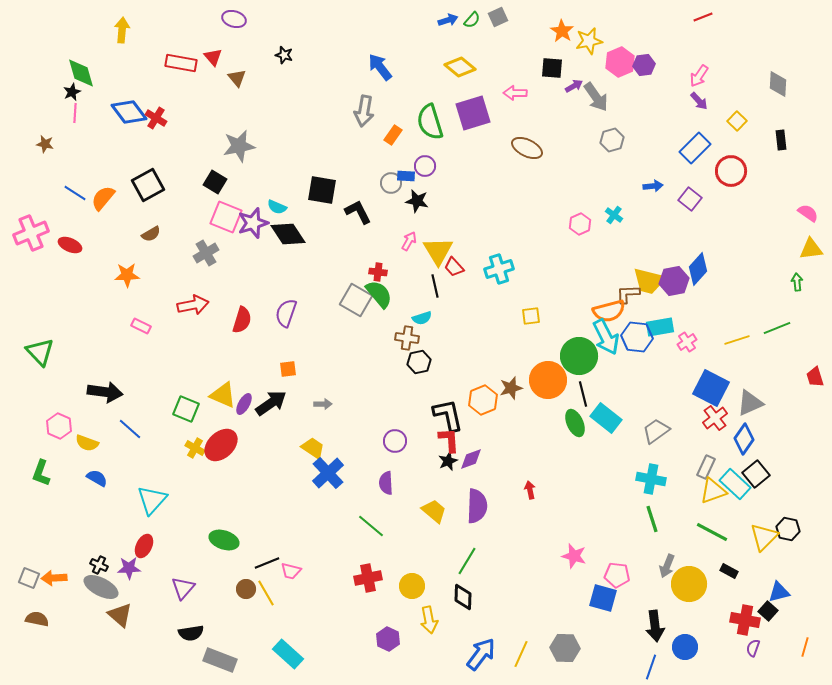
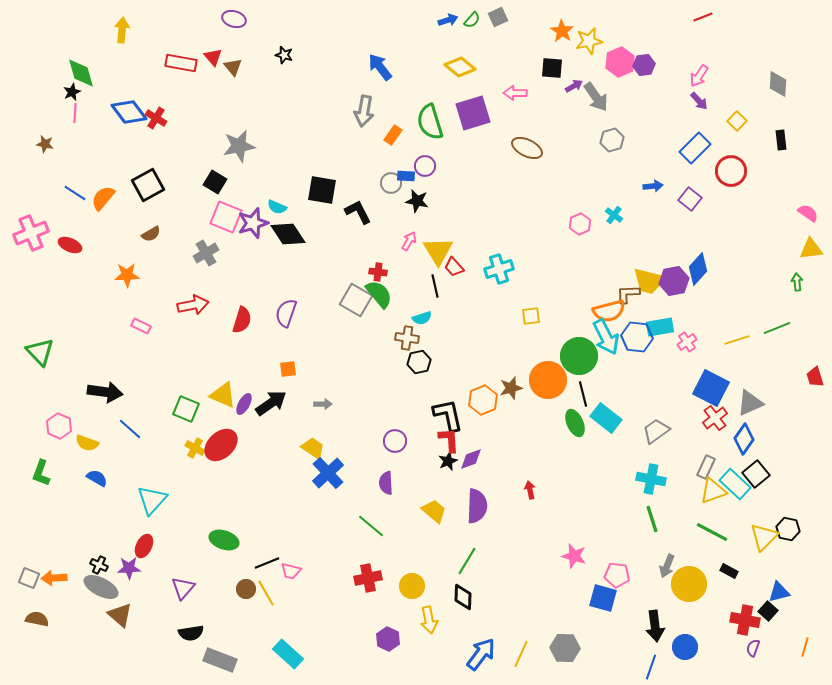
brown triangle at (237, 78): moved 4 px left, 11 px up
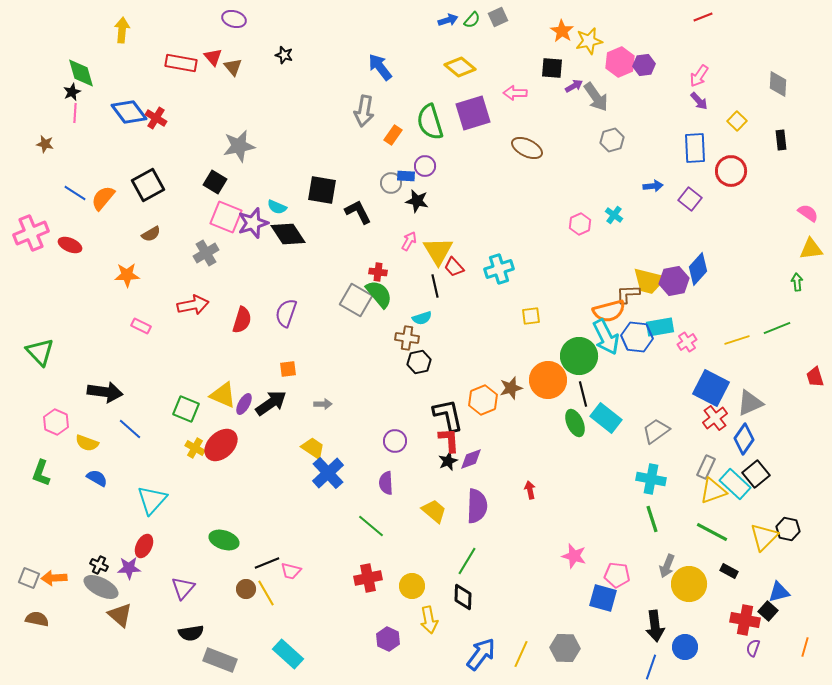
blue rectangle at (695, 148): rotated 48 degrees counterclockwise
pink hexagon at (59, 426): moved 3 px left, 4 px up
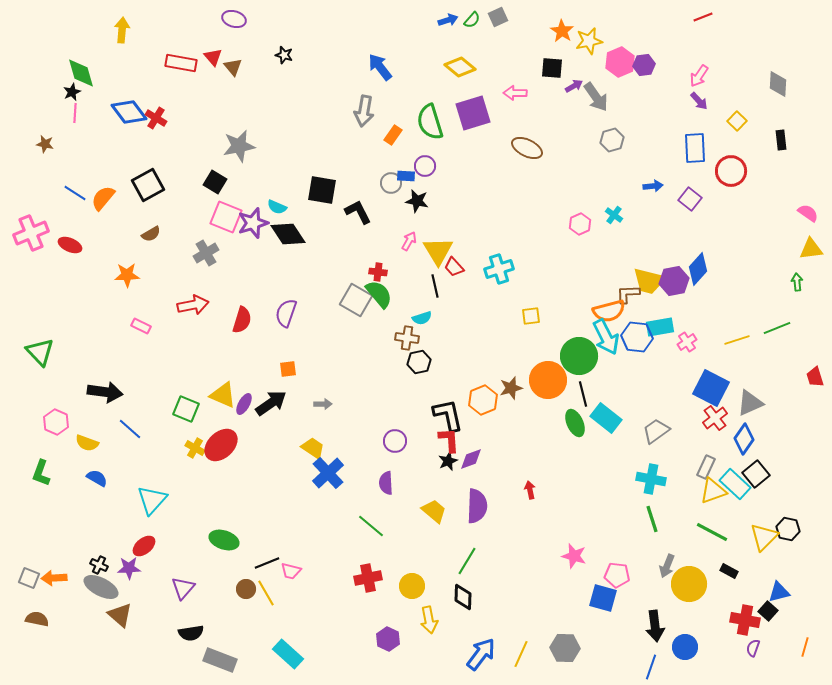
red ellipse at (144, 546): rotated 25 degrees clockwise
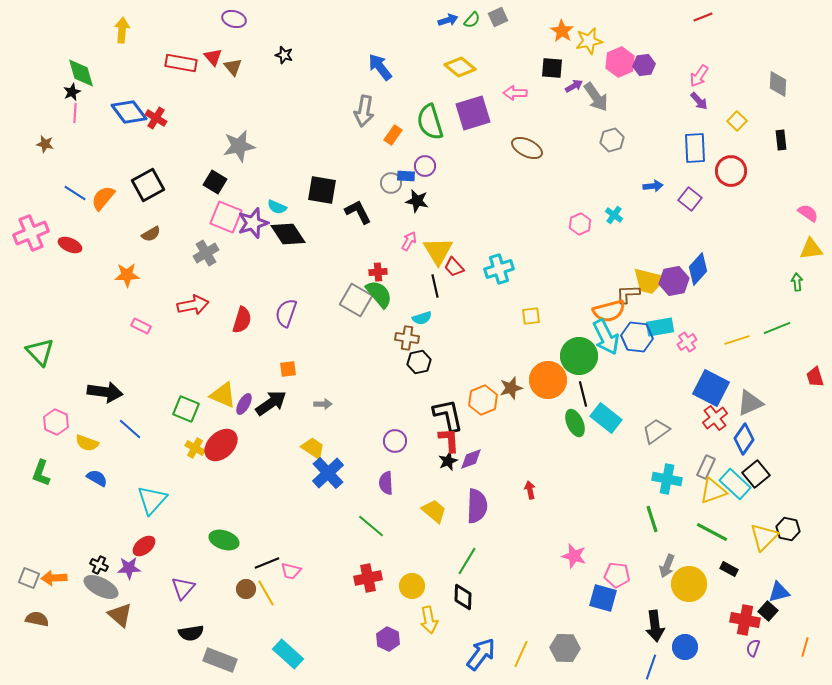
red cross at (378, 272): rotated 12 degrees counterclockwise
cyan cross at (651, 479): moved 16 px right
black rectangle at (729, 571): moved 2 px up
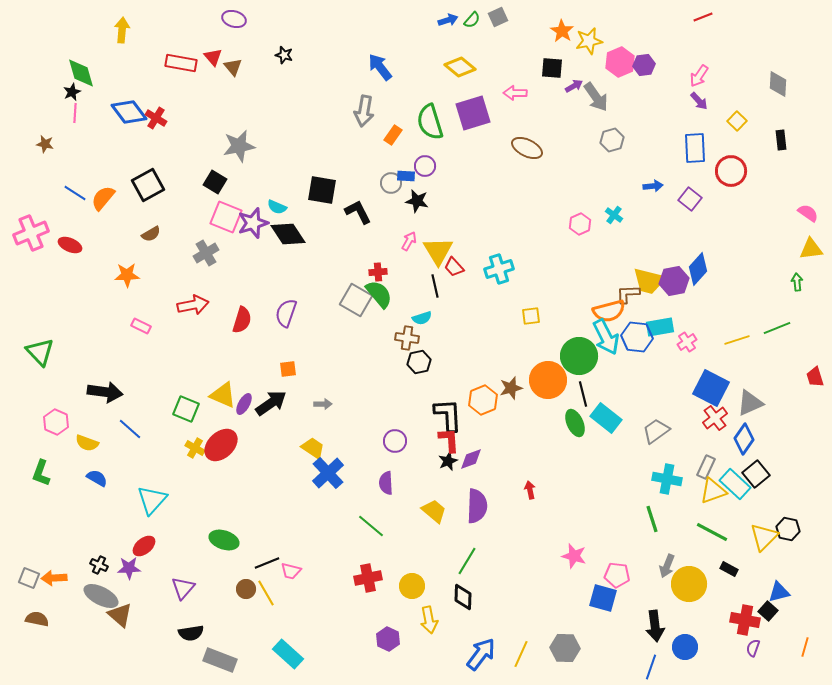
black L-shape at (448, 415): rotated 9 degrees clockwise
gray ellipse at (101, 587): moved 9 px down
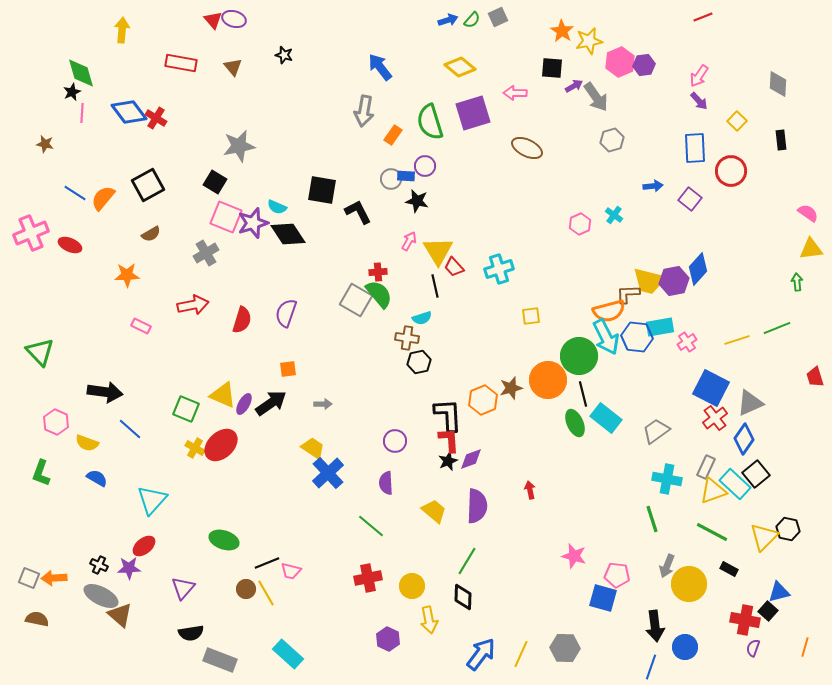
red triangle at (213, 57): moved 37 px up
pink line at (75, 113): moved 7 px right
gray circle at (391, 183): moved 4 px up
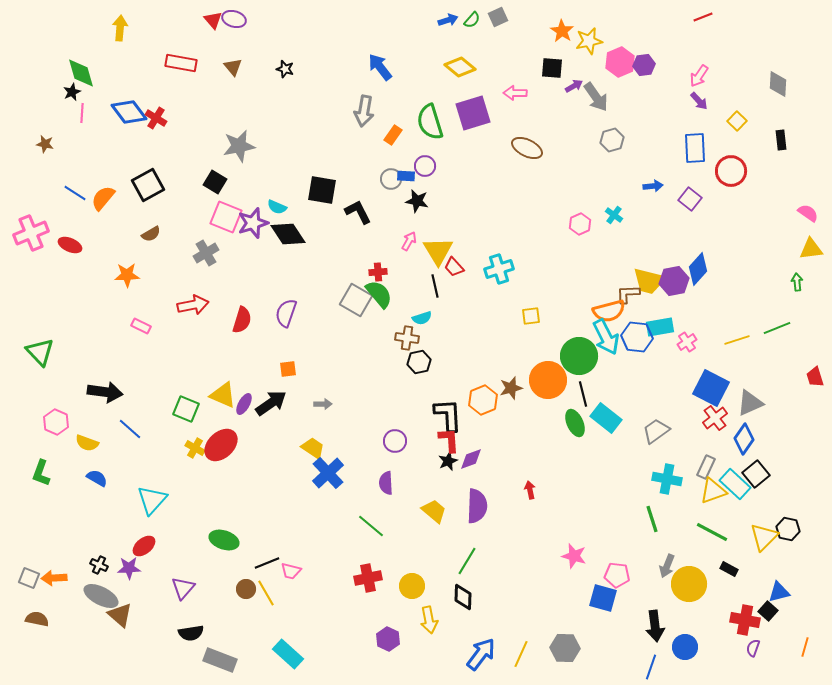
yellow arrow at (122, 30): moved 2 px left, 2 px up
black star at (284, 55): moved 1 px right, 14 px down
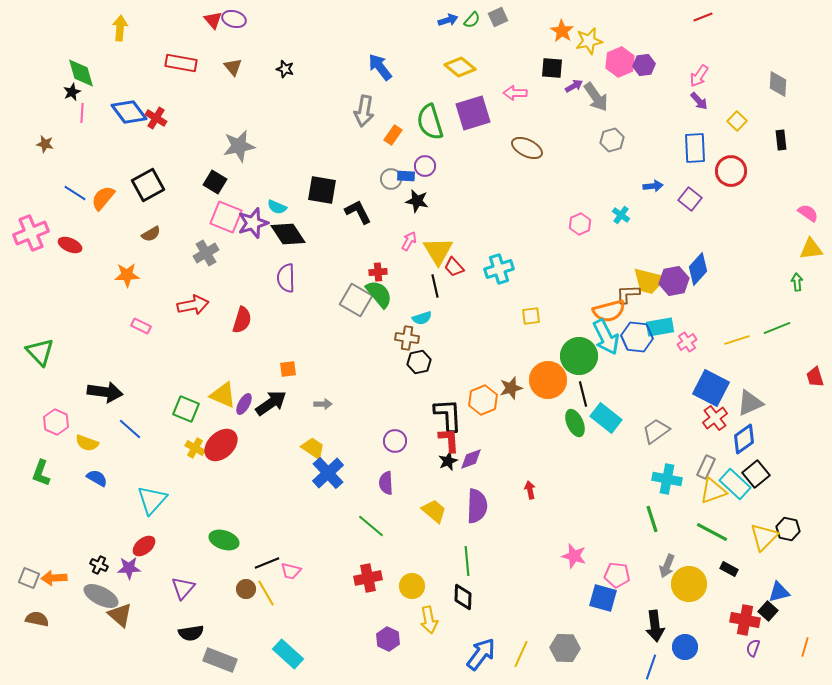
cyan cross at (614, 215): moved 7 px right
purple semicircle at (286, 313): moved 35 px up; rotated 20 degrees counterclockwise
blue diamond at (744, 439): rotated 20 degrees clockwise
green line at (467, 561): rotated 36 degrees counterclockwise
